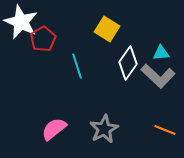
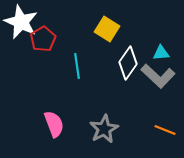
cyan line: rotated 10 degrees clockwise
pink semicircle: moved 5 px up; rotated 108 degrees clockwise
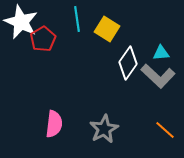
cyan line: moved 47 px up
pink semicircle: rotated 28 degrees clockwise
orange line: rotated 20 degrees clockwise
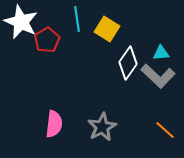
red pentagon: moved 4 px right, 1 px down
gray star: moved 2 px left, 2 px up
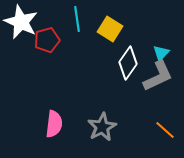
yellow square: moved 3 px right
red pentagon: rotated 15 degrees clockwise
cyan triangle: rotated 42 degrees counterclockwise
gray L-shape: rotated 68 degrees counterclockwise
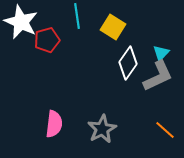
cyan line: moved 3 px up
yellow square: moved 3 px right, 2 px up
gray star: moved 2 px down
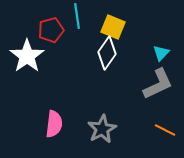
white star: moved 6 px right, 34 px down; rotated 12 degrees clockwise
yellow square: rotated 10 degrees counterclockwise
red pentagon: moved 4 px right, 10 px up
white diamond: moved 21 px left, 10 px up
gray L-shape: moved 8 px down
orange line: rotated 15 degrees counterclockwise
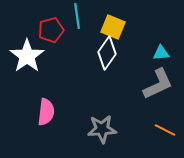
cyan triangle: rotated 42 degrees clockwise
pink semicircle: moved 8 px left, 12 px up
gray star: rotated 24 degrees clockwise
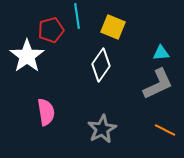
white diamond: moved 6 px left, 12 px down
pink semicircle: rotated 16 degrees counterclockwise
gray star: rotated 24 degrees counterclockwise
